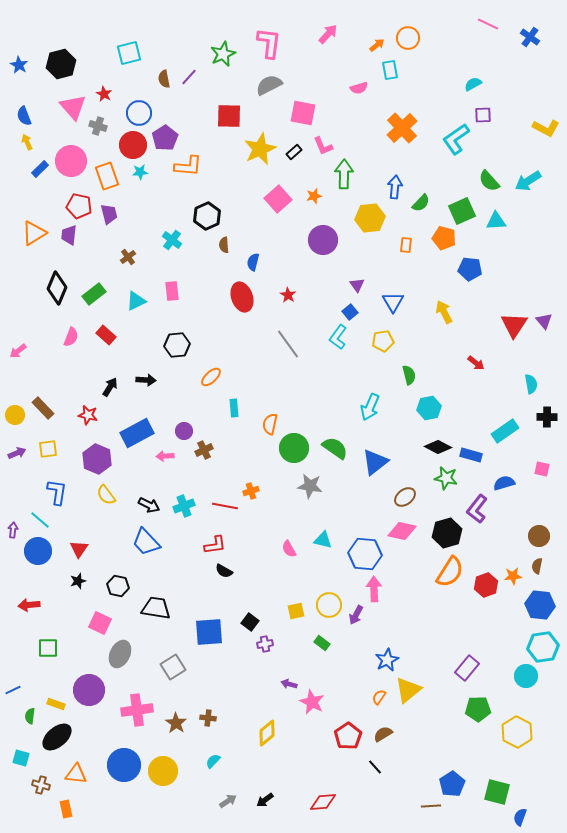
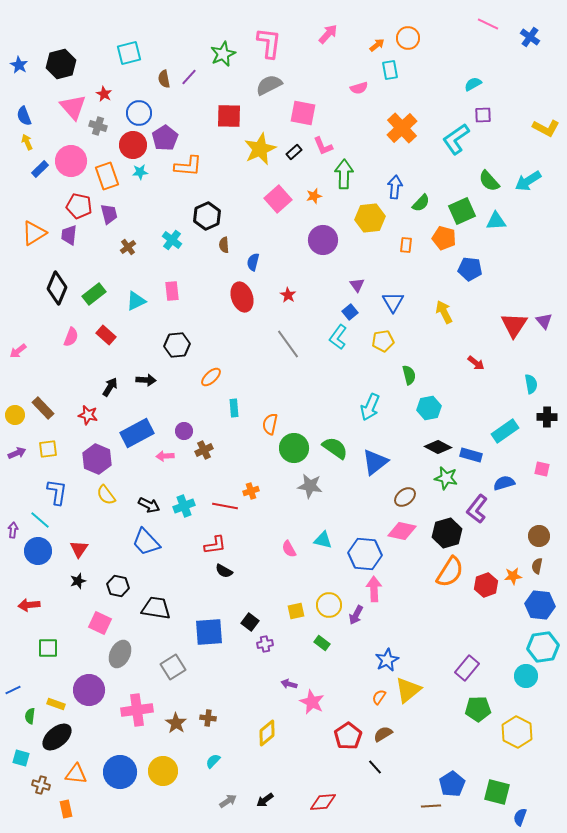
brown cross at (128, 257): moved 10 px up
blue circle at (124, 765): moved 4 px left, 7 px down
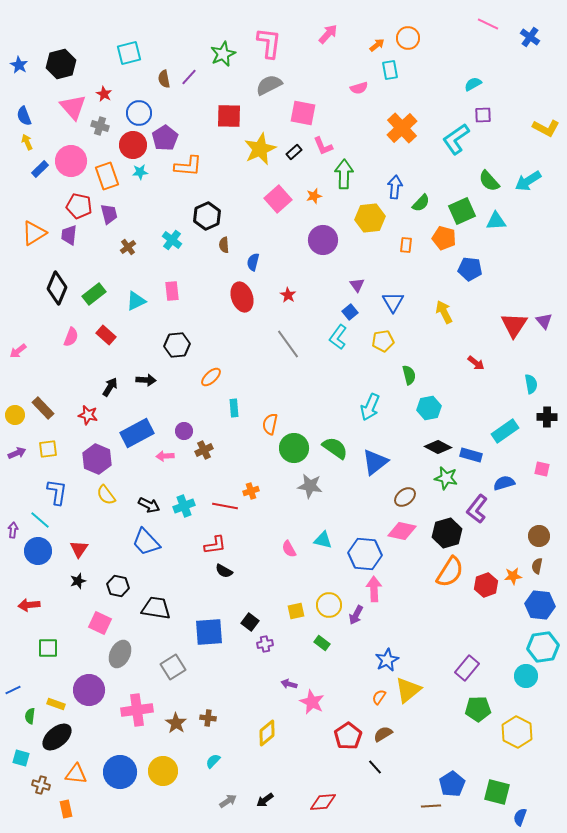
gray cross at (98, 126): moved 2 px right
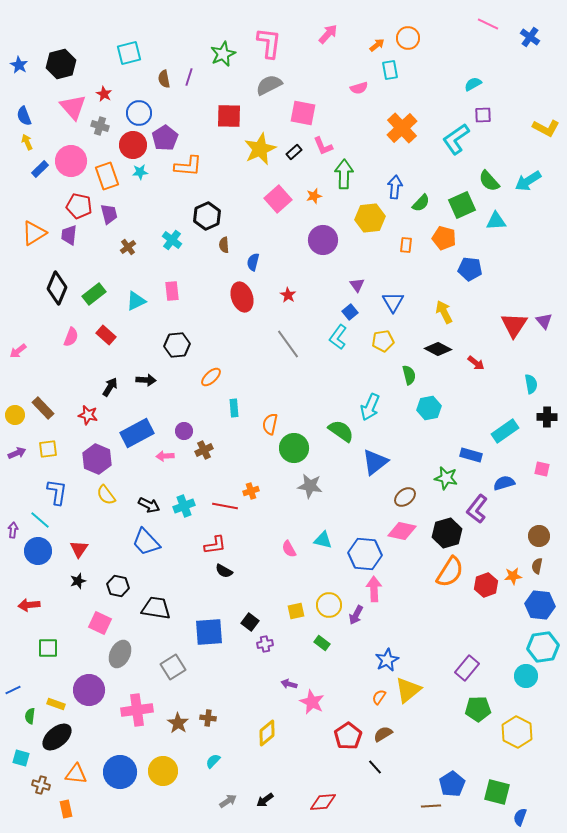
purple line at (189, 77): rotated 24 degrees counterclockwise
green square at (462, 211): moved 6 px up
black diamond at (438, 447): moved 98 px up
green semicircle at (335, 448): moved 6 px right, 17 px up
brown star at (176, 723): moved 2 px right
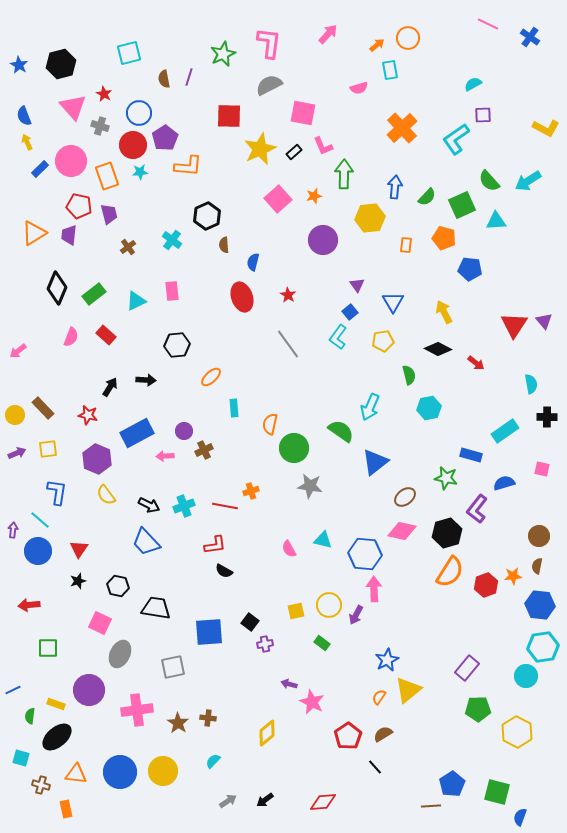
green semicircle at (421, 203): moved 6 px right, 6 px up
gray square at (173, 667): rotated 20 degrees clockwise
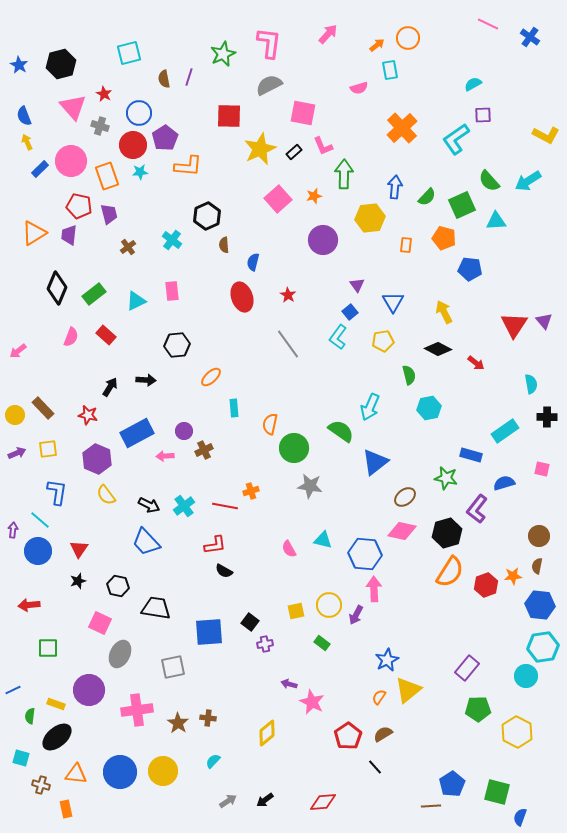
yellow L-shape at (546, 128): moved 7 px down
cyan cross at (184, 506): rotated 15 degrees counterclockwise
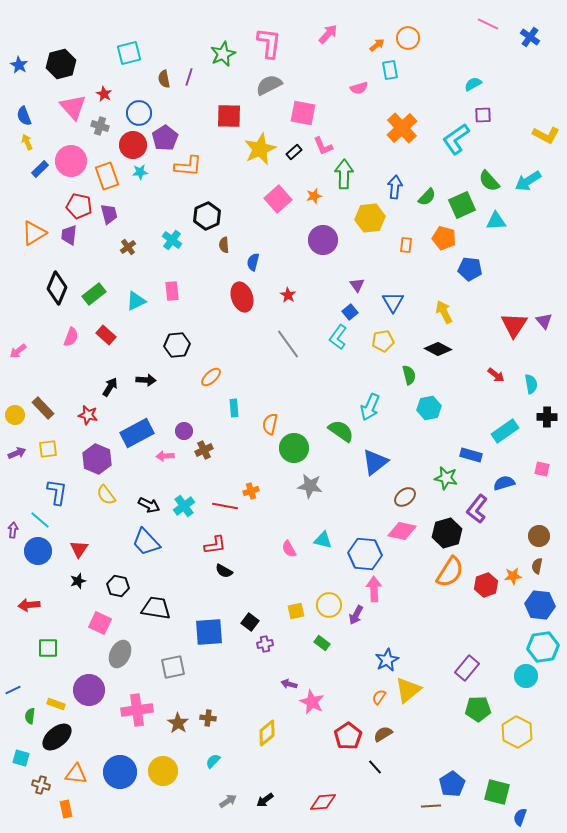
red arrow at (476, 363): moved 20 px right, 12 px down
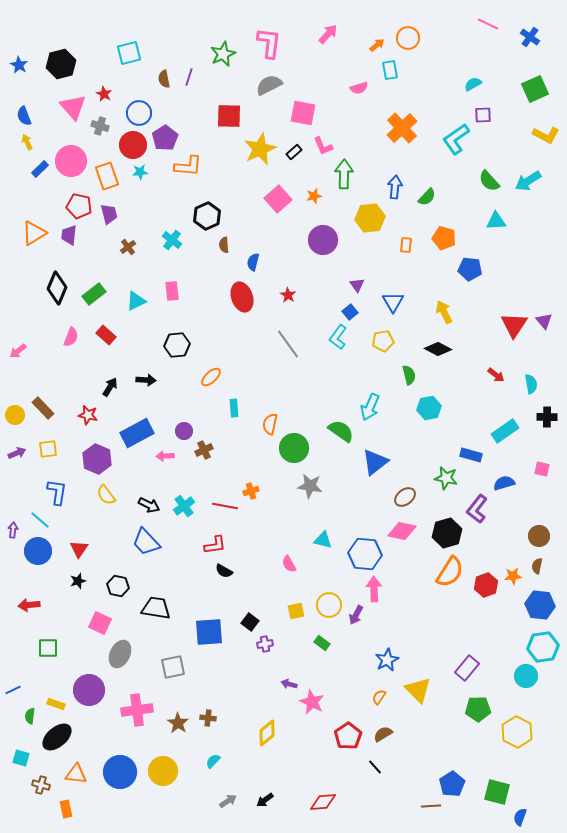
green square at (462, 205): moved 73 px right, 116 px up
pink semicircle at (289, 549): moved 15 px down
yellow triangle at (408, 690): moved 10 px right; rotated 36 degrees counterclockwise
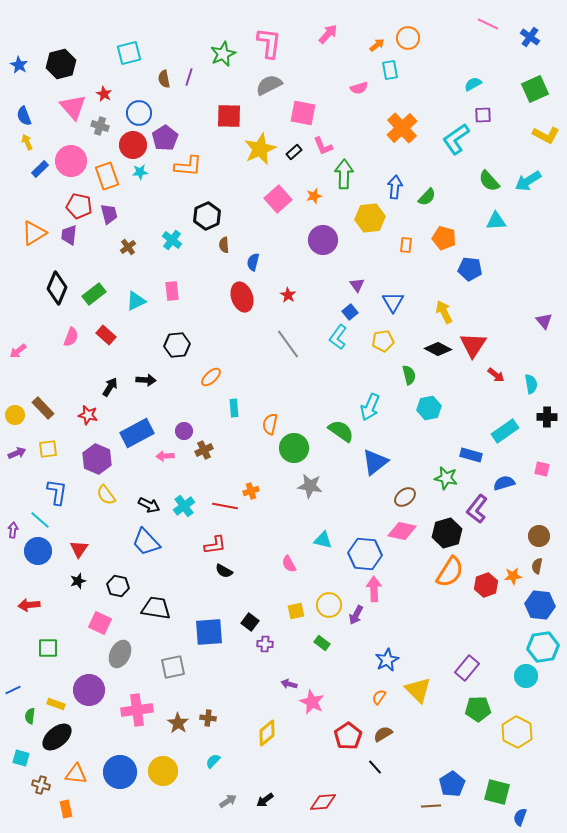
red triangle at (514, 325): moved 41 px left, 20 px down
purple cross at (265, 644): rotated 14 degrees clockwise
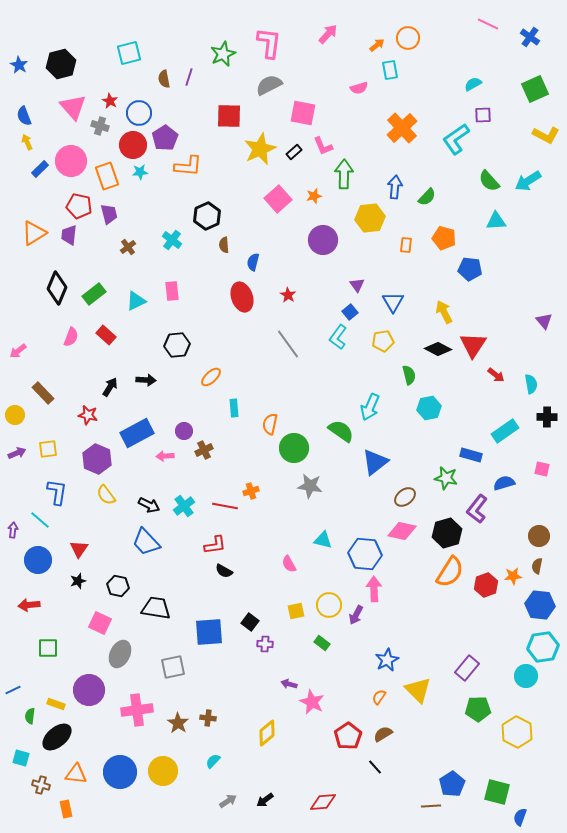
red star at (104, 94): moved 6 px right, 7 px down
brown rectangle at (43, 408): moved 15 px up
blue circle at (38, 551): moved 9 px down
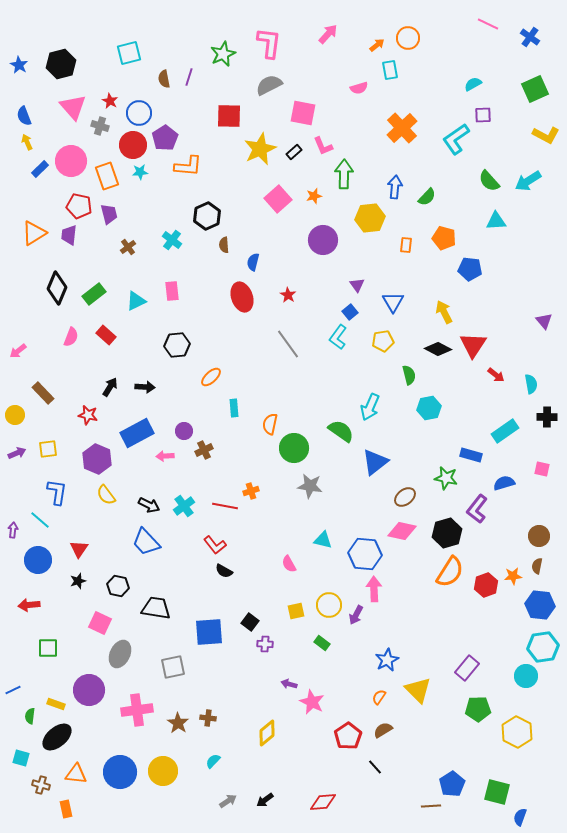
black arrow at (146, 380): moved 1 px left, 7 px down
red L-shape at (215, 545): rotated 60 degrees clockwise
brown semicircle at (383, 734): moved 4 px up
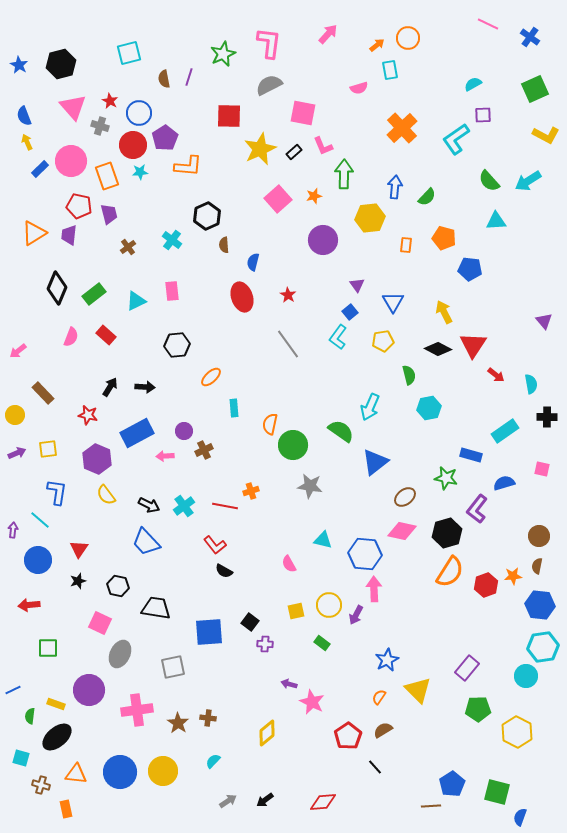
green circle at (294, 448): moved 1 px left, 3 px up
